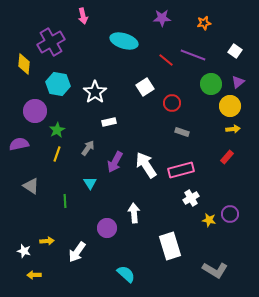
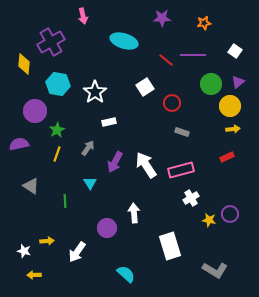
purple line at (193, 55): rotated 20 degrees counterclockwise
red rectangle at (227, 157): rotated 24 degrees clockwise
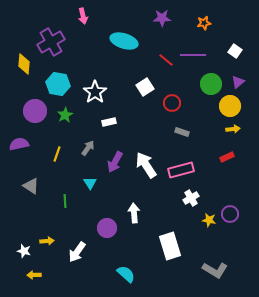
green star at (57, 130): moved 8 px right, 15 px up
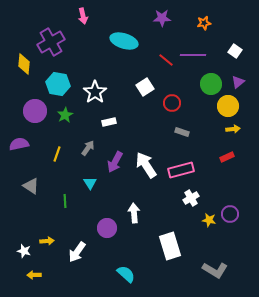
yellow circle at (230, 106): moved 2 px left
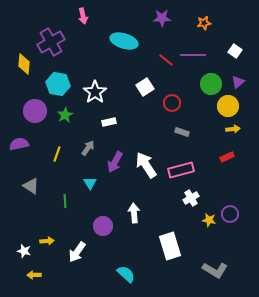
purple circle at (107, 228): moved 4 px left, 2 px up
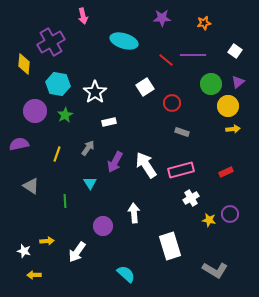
red rectangle at (227, 157): moved 1 px left, 15 px down
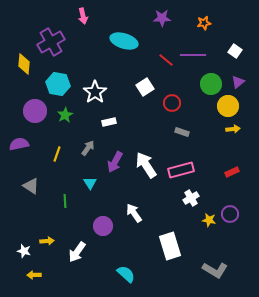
red rectangle at (226, 172): moved 6 px right
white arrow at (134, 213): rotated 30 degrees counterclockwise
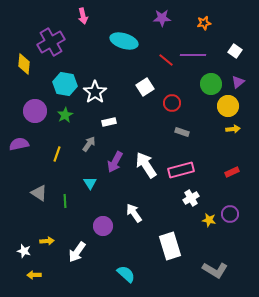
cyan hexagon at (58, 84): moved 7 px right
gray arrow at (88, 148): moved 1 px right, 4 px up
gray triangle at (31, 186): moved 8 px right, 7 px down
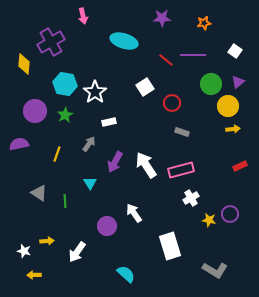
red rectangle at (232, 172): moved 8 px right, 6 px up
purple circle at (103, 226): moved 4 px right
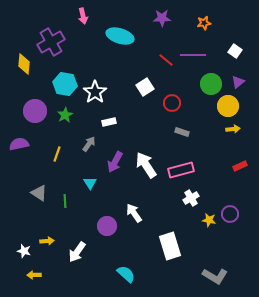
cyan ellipse at (124, 41): moved 4 px left, 5 px up
gray L-shape at (215, 270): moved 6 px down
